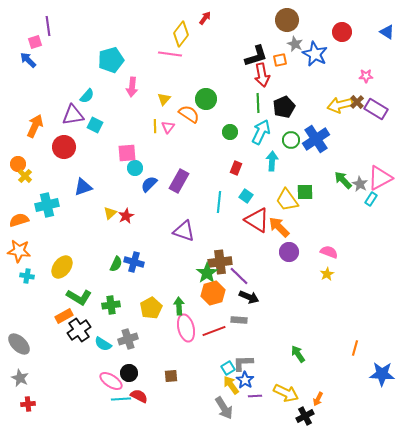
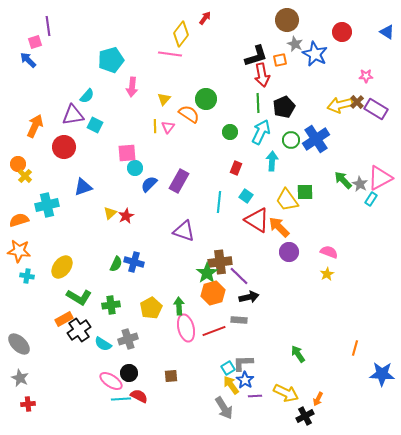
black arrow at (249, 297): rotated 36 degrees counterclockwise
orange rectangle at (64, 316): moved 3 px down
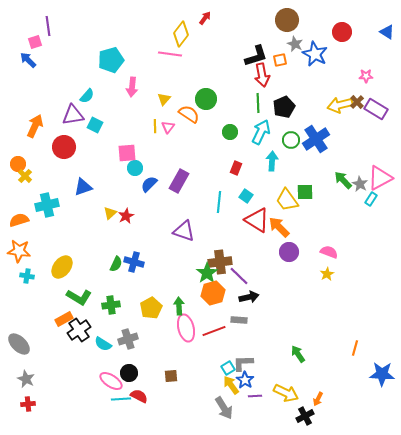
gray star at (20, 378): moved 6 px right, 1 px down
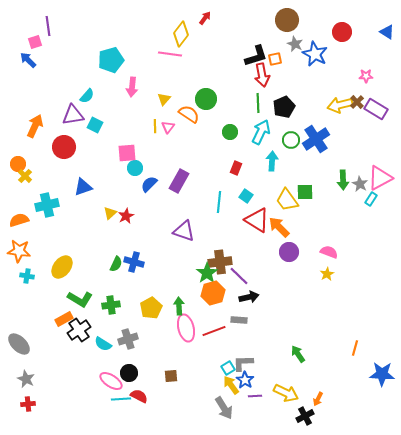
orange square at (280, 60): moved 5 px left, 1 px up
green arrow at (343, 180): rotated 138 degrees counterclockwise
green L-shape at (79, 297): moved 1 px right, 2 px down
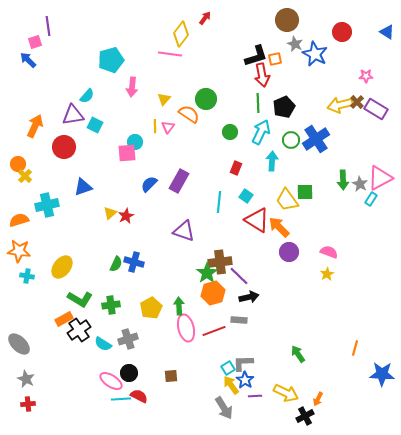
cyan circle at (135, 168): moved 26 px up
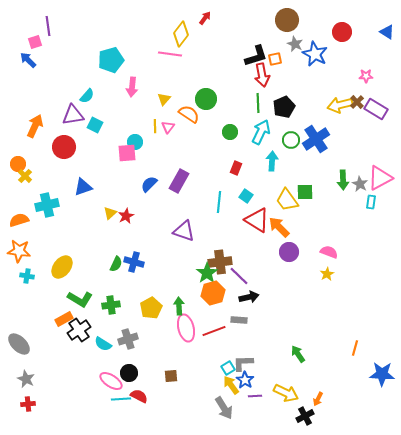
cyan rectangle at (371, 199): moved 3 px down; rotated 24 degrees counterclockwise
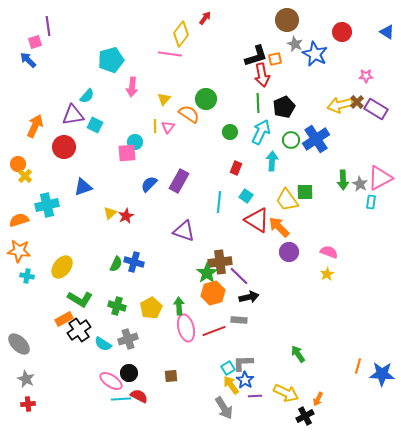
green cross at (111, 305): moved 6 px right, 1 px down; rotated 24 degrees clockwise
orange line at (355, 348): moved 3 px right, 18 px down
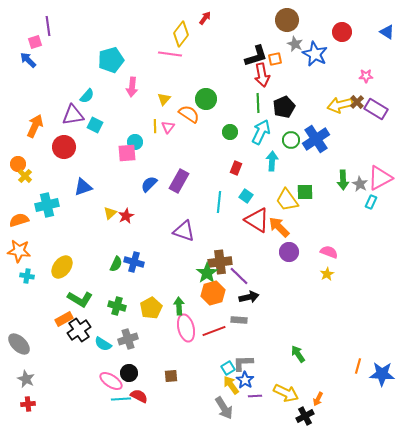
cyan rectangle at (371, 202): rotated 16 degrees clockwise
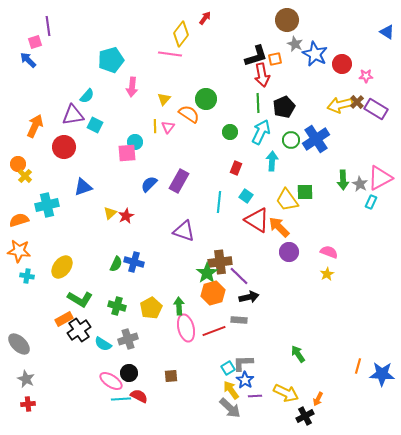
red circle at (342, 32): moved 32 px down
yellow arrow at (231, 385): moved 5 px down
gray arrow at (224, 408): moved 6 px right; rotated 15 degrees counterclockwise
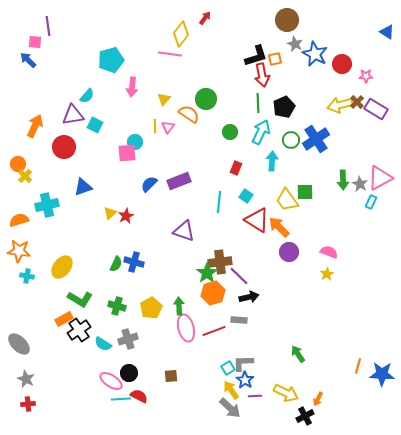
pink square at (35, 42): rotated 24 degrees clockwise
purple rectangle at (179, 181): rotated 40 degrees clockwise
